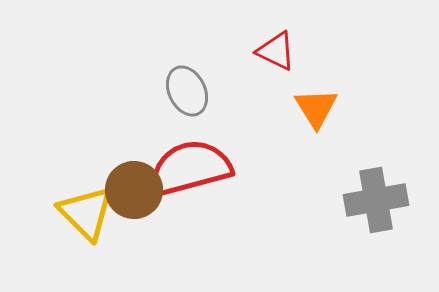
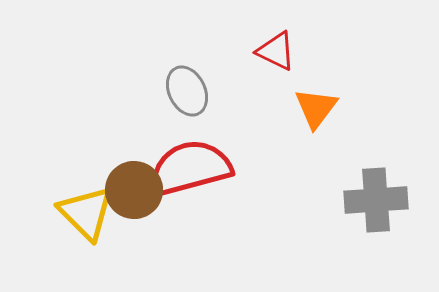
orange triangle: rotated 9 degrees clockwise
gray cross: rotated 6 degrees clockwise
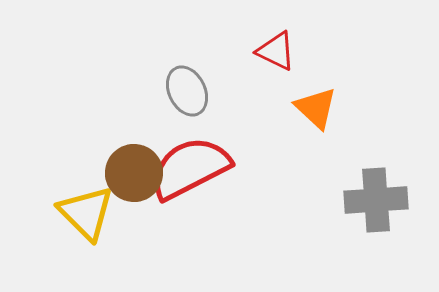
orange triangle: rotated 24 degrees counterclockwise
red semicircle: rotated 12 degrees counterclockwise
brown circle: moved 17 px up
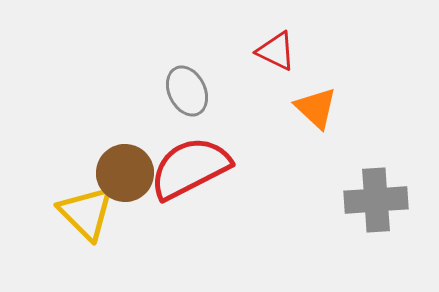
brown circle: moved 9 px left
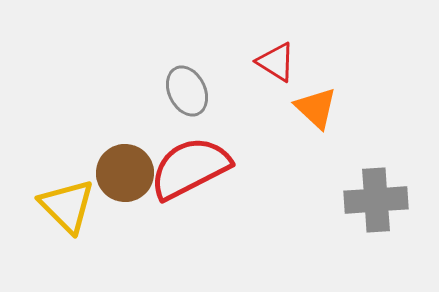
red triangle: moved 11 px down; rotated 6 degrees clockwise
yellow triangle: moved 19 px left, 7 px up
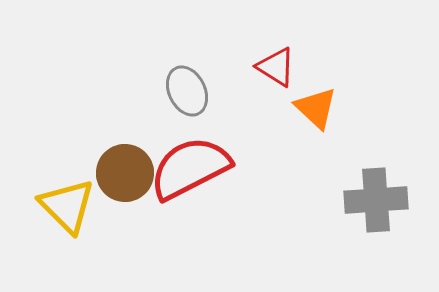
red triangle: moved 5 px down
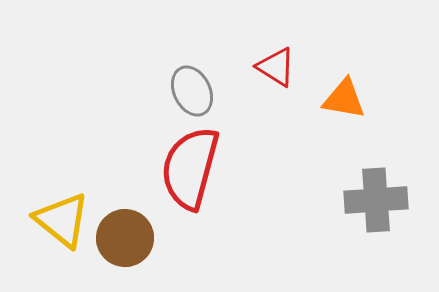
gray ellipse: moved 5 px right
orange triangle: moved 28 px right, 9 px up; rotated 33 degrees counterclockwise
red semicircle: rotated 48 degrees counterclockwise
brown circle: moved 65 px down
yellow triangle: moved 5 px left, 14 px down; rotated 6 degrees counterclockwise
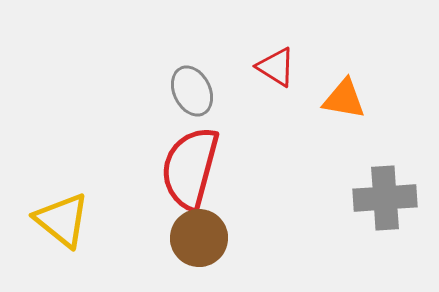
gray cross: moved 9 px right, 2 px up
brown circle: moved 74 px right
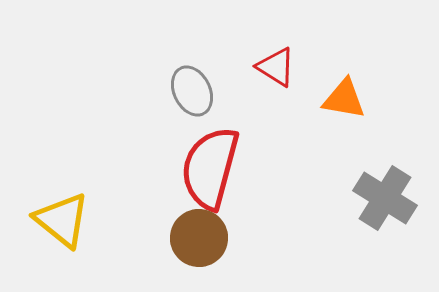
red semicircle: moved 20 px right
gray cross: rotated 36 degrees clockwise
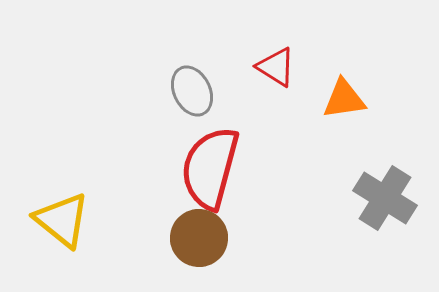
orange triangle: rotated 18 degrees counterclockwise
